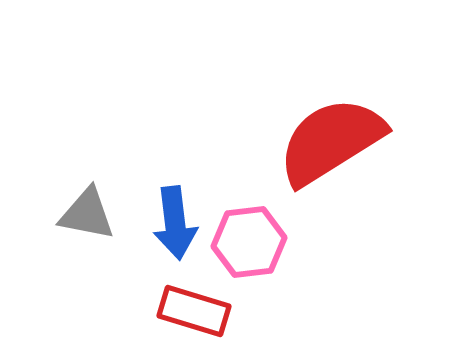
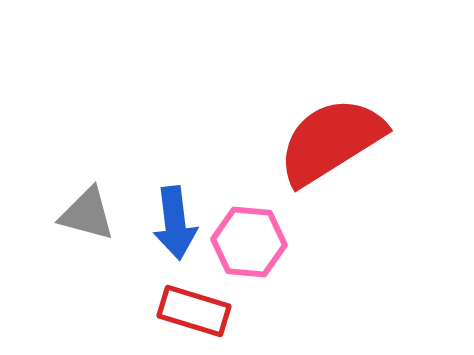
gray triangle: rotated 4 degrees clockwise
pink hexagon: rotated 12 degrees clockwise
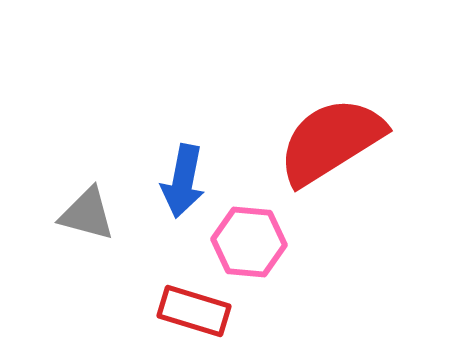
blue arrow: moved 8 px right, 42 px up; rotated 18 degrees clockwise
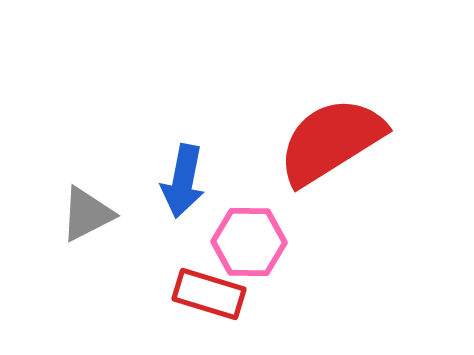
gray triangle: rotated 42 degrees counterclockwise
pink hexagon: rotated 4 degrees counterclockwise
red rectangle: moved 15 px right, 17 px up
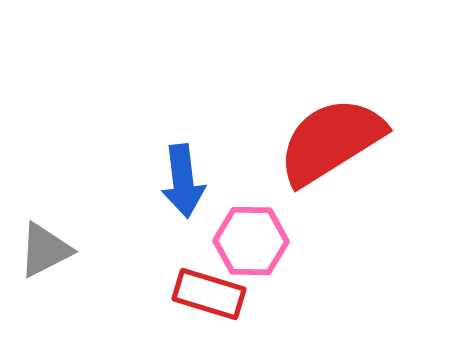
blue arrow: rotated 18 degrees counterclockwise
gray triangle: moved 42 px left, 36 px down
pink hexagon: moved 2 px right, 1 px up
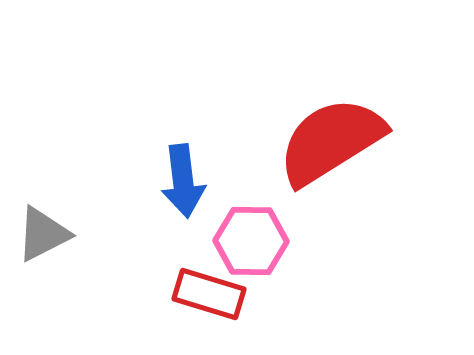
gray triangle: moved 2 px left, 16 px up
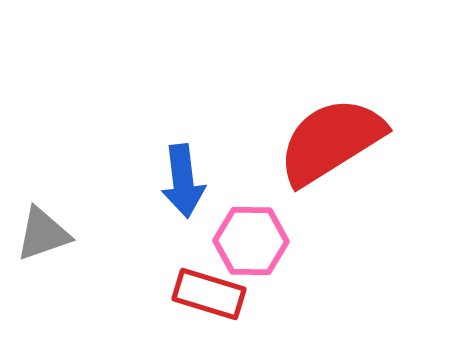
gray triangle: rotated 8 degrees clockwise
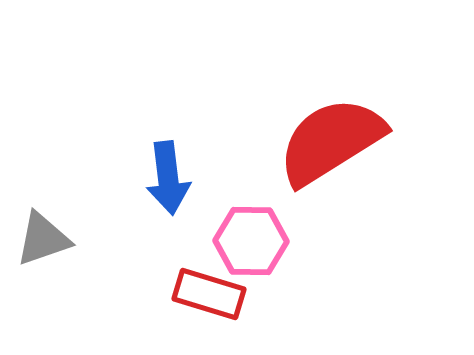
blue arrow: moved 15 px left, 3 px up
gray triangle: moved 5 px down
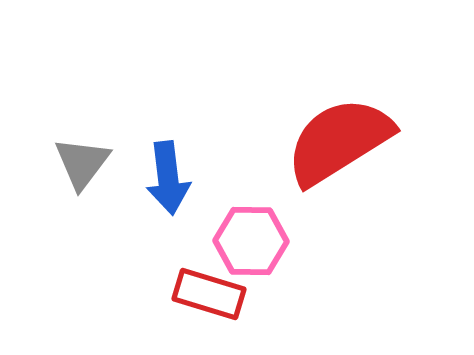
red semicircle: moved 8 px right
gray triangle: moved 39 px right, 76 px up; rotated 34 degrees counterclockwise
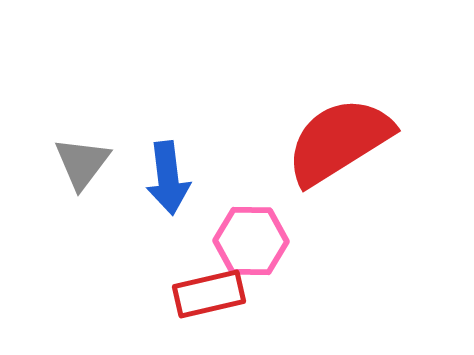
red rectangle: rotated 30 degrees counterclockwise
